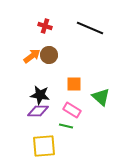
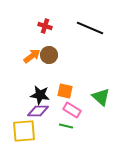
orange square: moved 9 px left, 7 px down; rotated 14 degrees clockwise
yellow square: moved 20 px left, 15 px up
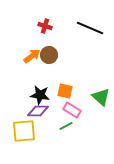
green line: rotated 40 degrees counterclockwise
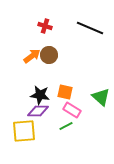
orange square: moved 1 px down
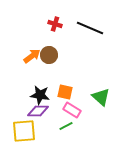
red cross: moved 10 px right, 2 px up
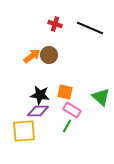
green line: moved 1 px right; rotated 32 degrees counterclockwise
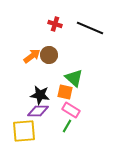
green triangle: moved 27 px left, 19 px up
pink rectangle: moved 1 px left
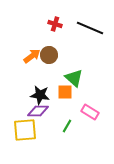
orange square: rotated 14 degrees counterclockwise
pink rectangle: moved 19 px right, 2 px down
yellow square: moved 1 px right, 1 px up
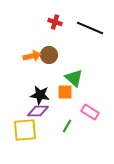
red cross: moved 2 px up
orange arrow: rotated 24 degrees clockwise
